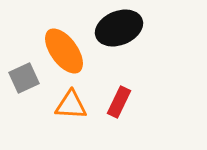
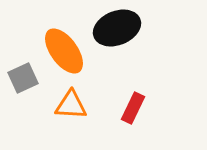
black ellipse: moved 2 px left
gray square: moved 1 px left
red rectangle: moved 14 px right, 6 px down
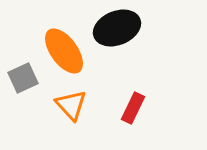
orange triangle: rotated 44 degrees clockwise
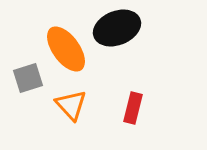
orange ellipse: moved 2 px right, 2 px up
gray square: moved 5 px right; rotated 8 degrees clockwise
red rectangle: rotated 12 degrees counterclockwise
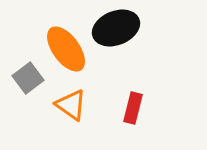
black ellipse: moved 1 px left
gray square: rotated 20 degrees counterclockwise
orange triangle: rotated 12 degrees counterclockwise
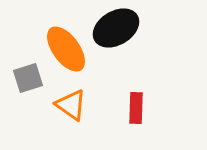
black ellipse: rotated 9 degrees counterclockwise
gray square: rotated 20 degrees clockwise
red rectangle: moved 3 px right; rotated 12 degrees counterclockwise
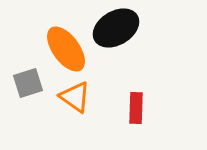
gray square: moved 5 px down
orange triangle: moved 4 px right, 8 px up
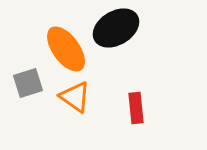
red rectangle: rotated 8 degrees counterclockwise
